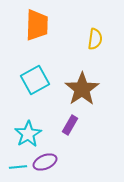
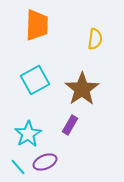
cyan line: rotated 54 degrees clockwise
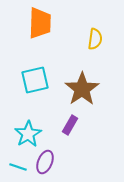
orange trapezoid: moved 3 px right, 2 px up
cyan square: rotated 16 degrees clockwise
purple ellipse: rotated 45 degrees counterclockwise
cyan line: rotated 30 degrees counterclockwise
